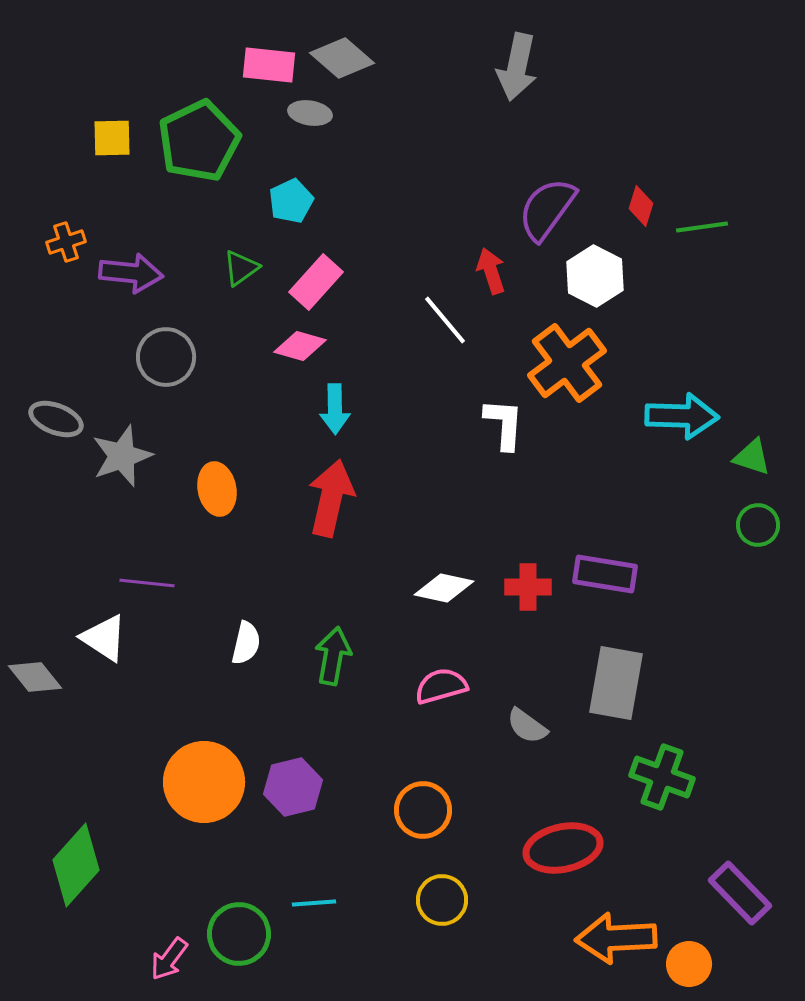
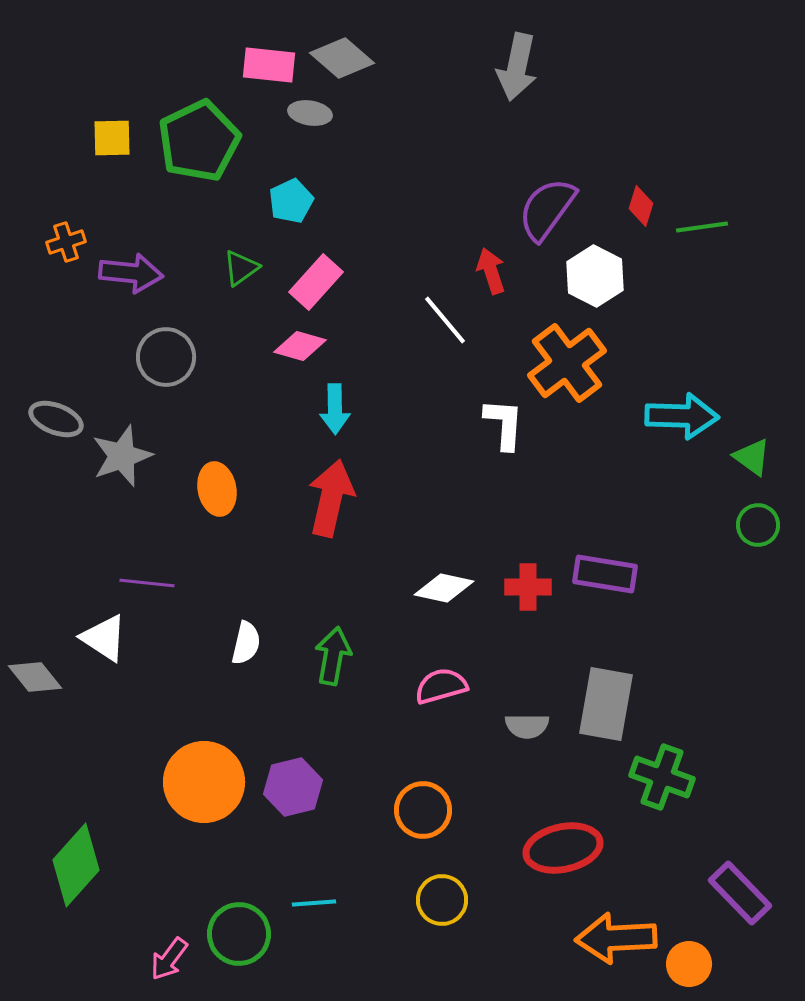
green triangle at (752, 457): rotated 18 degrees clockwise
gray rectangle at (616, 683): moved 10 px left, 21 px down
gray semicircle at (527, 726): rotated 36 degrees counterclockwise
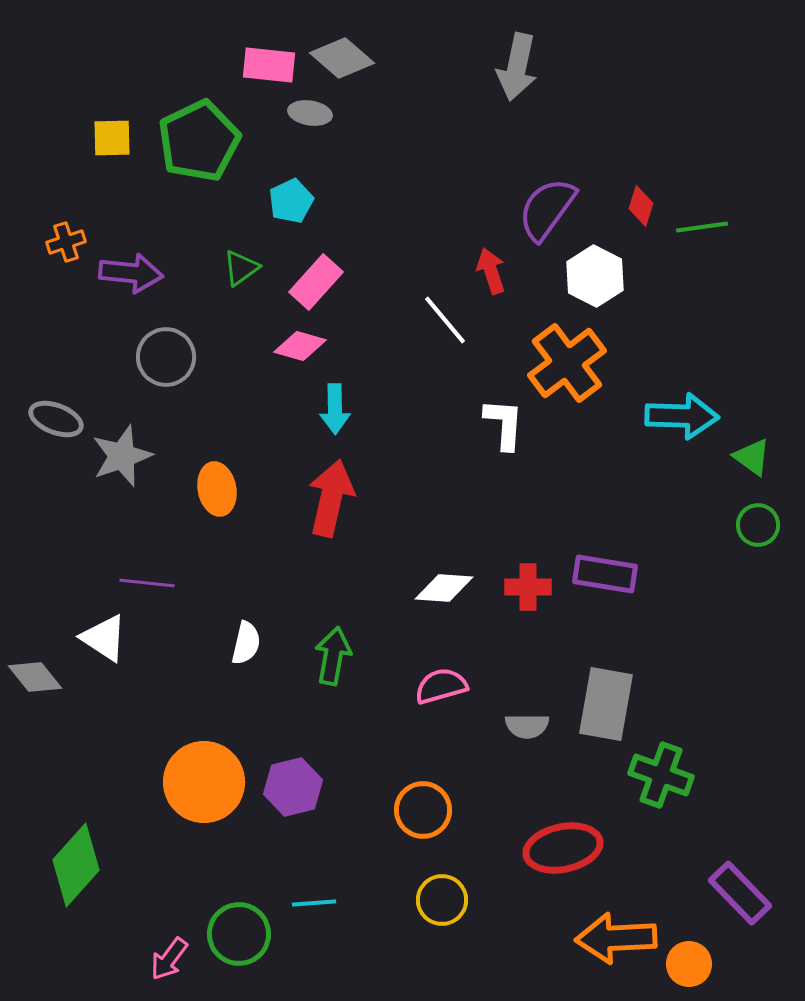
white diamond at (444, 588): rotated 8 degrees counterclockwise
green cross at (662, 777): moved 1 px left, 2 px up
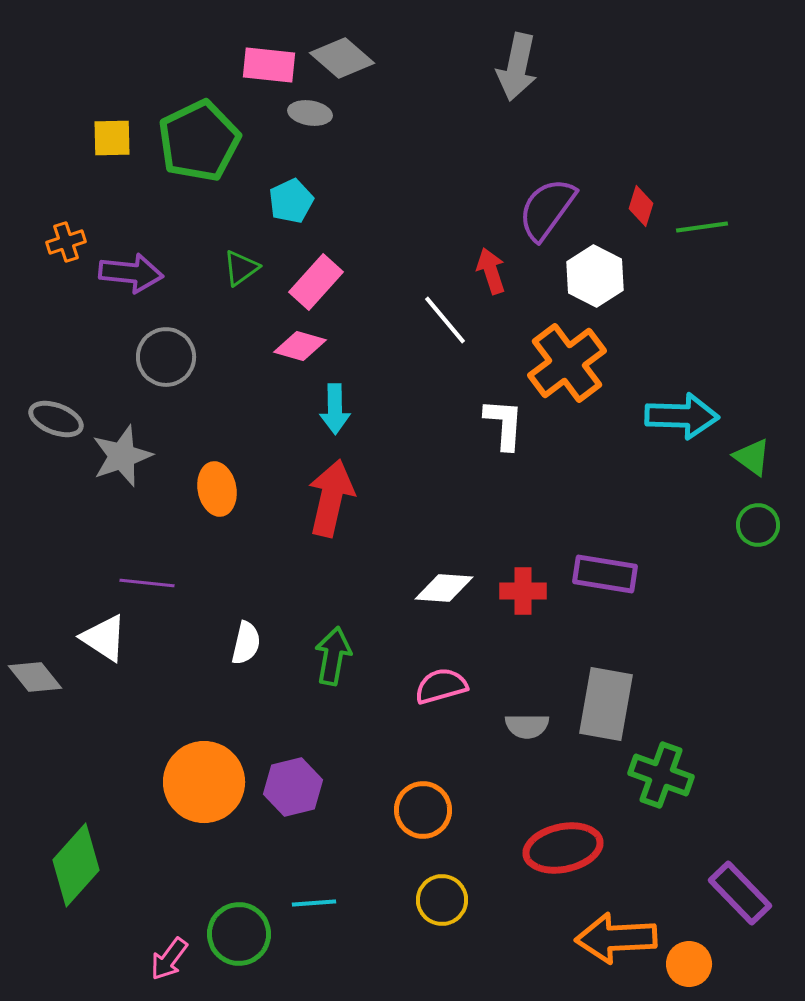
red cross at (528, 587): moved 5 px left, 4 px down
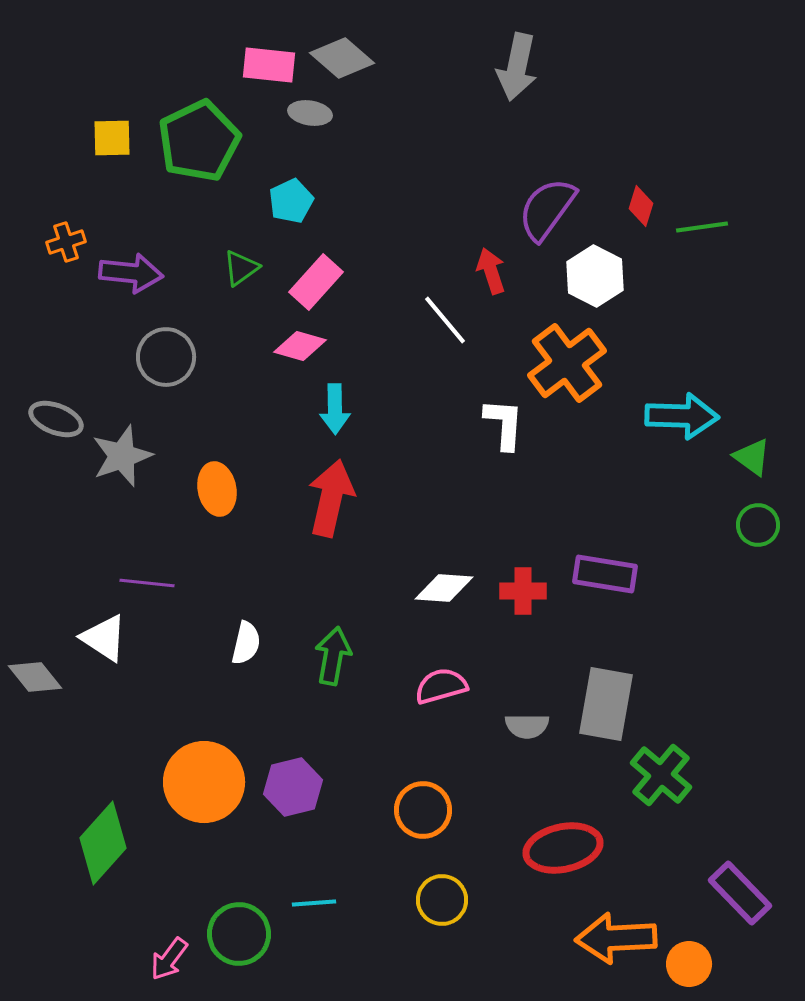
green cross at (661, 775): rotated 20 degrees clockwise
green diamond at (76, 865): moved 27 px right, 22 px up
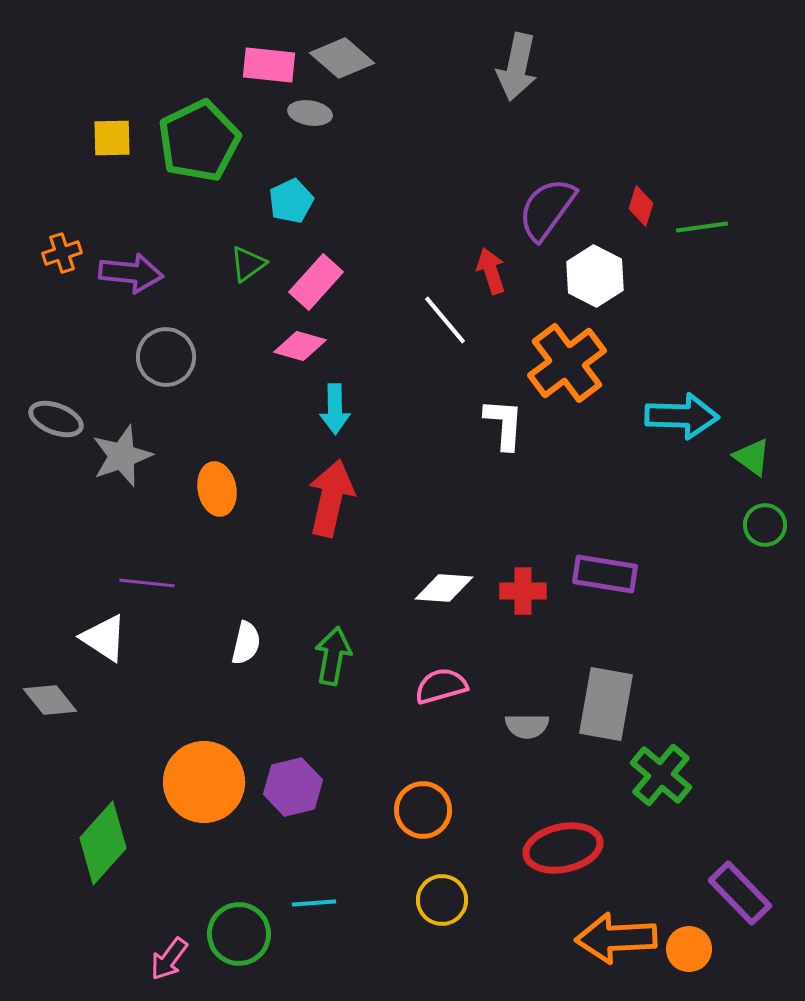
orange cross at (66, 242): moved 4 px left, 11 px down
green triangle at (241, 268): moved 7 px right, 4 px up
green circle at (758, 525): moved 7 px right
gray diamond at (35, 677): moved 15 px right, 23 px down
orange circle at (689, 964): moved 15 px up
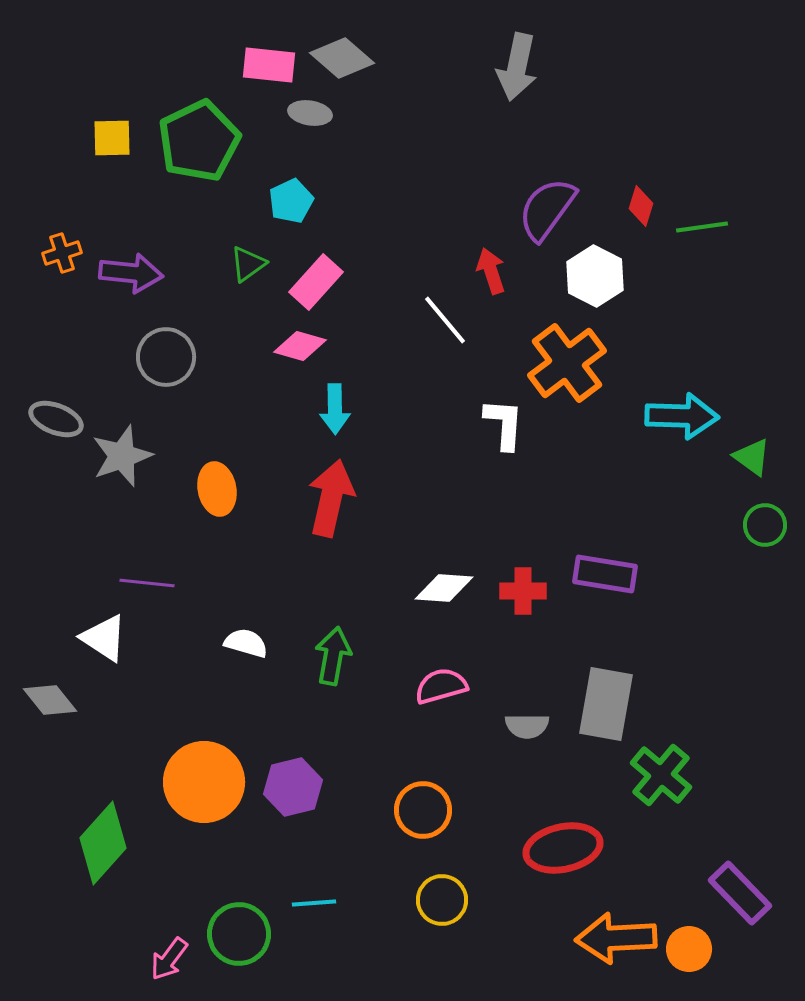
white semicircle at (246, 643): rotated 87 degrees counterclockwise
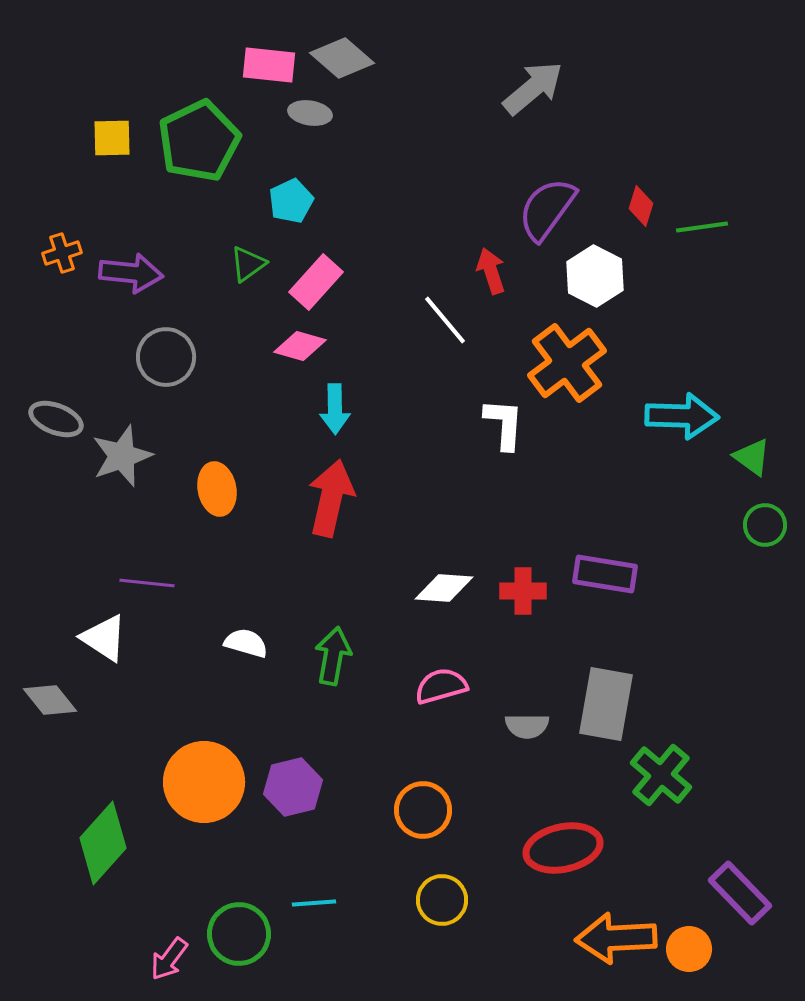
gray arrow at (517, 67): moved 16 px right, 21 px down; rotated 142 degrees counterclockwise
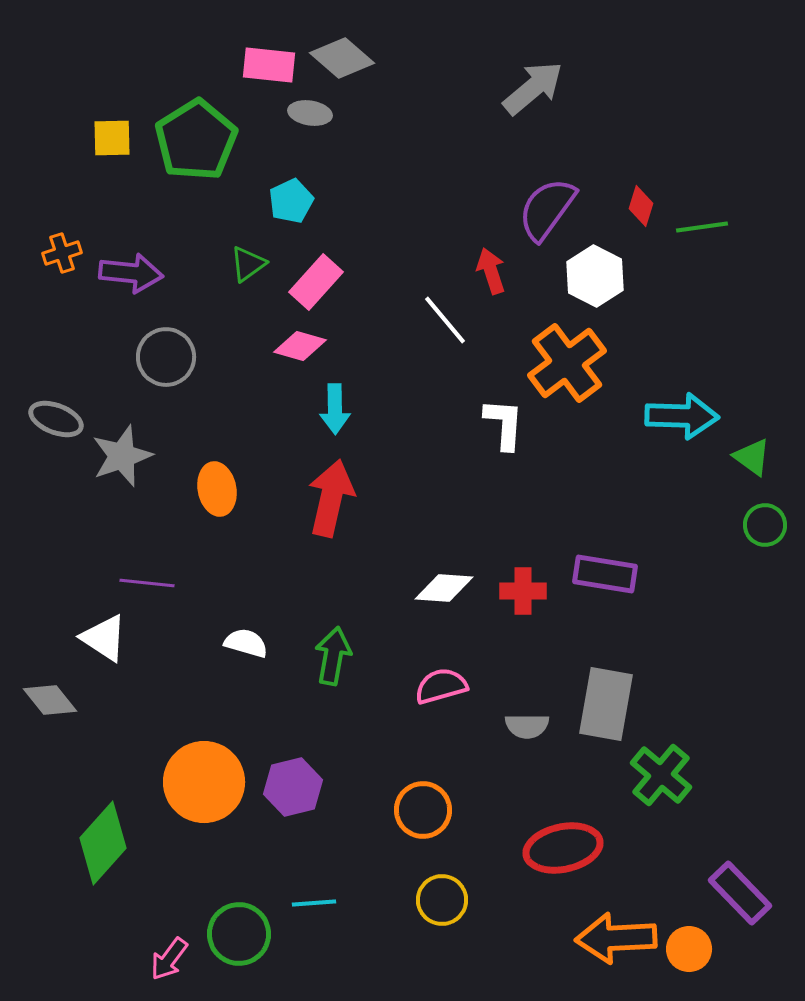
green pentagon at (199, 141): moved 3 px left, 1 px up; rotated 6 degrees counterclockwise
